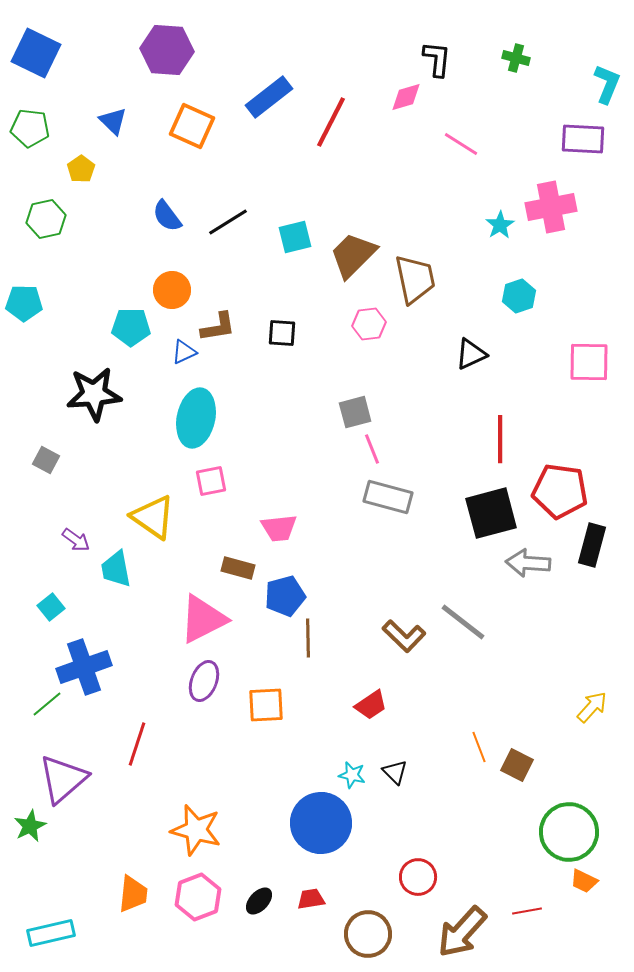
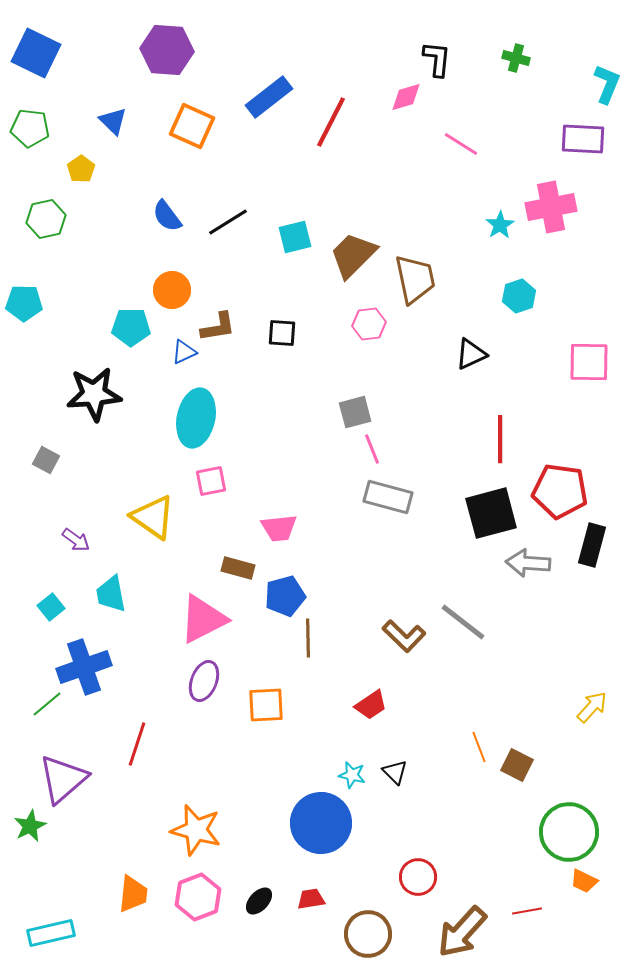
cyan trapezoid at (116, 569): moved 5 px left, 25 px down
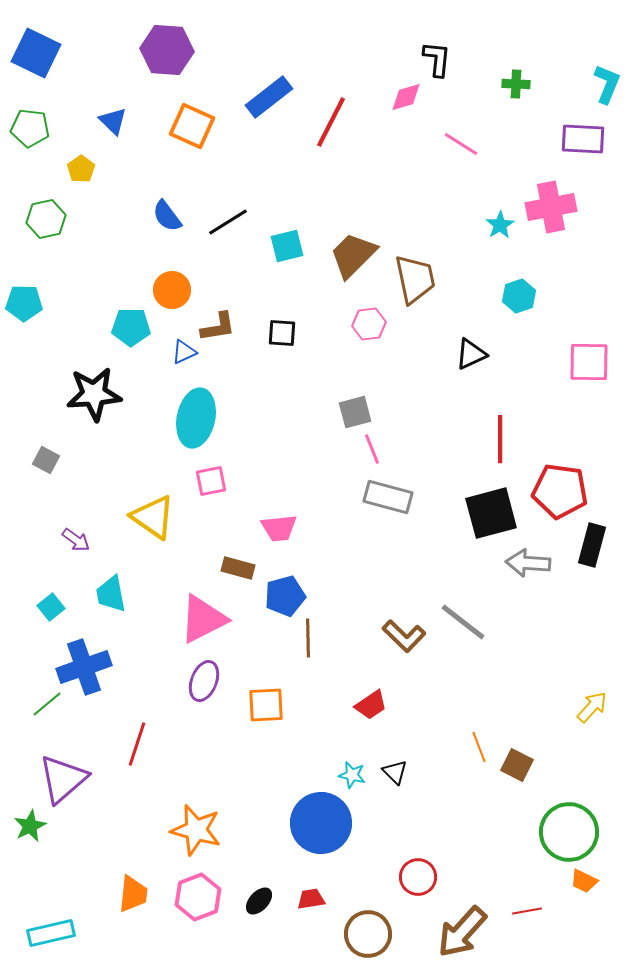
green cross at (516, 58): moved 26 px down; rotated 12 degrees counterclockwise
cyan square at (295, 237): moved 8 px left, 9 px down
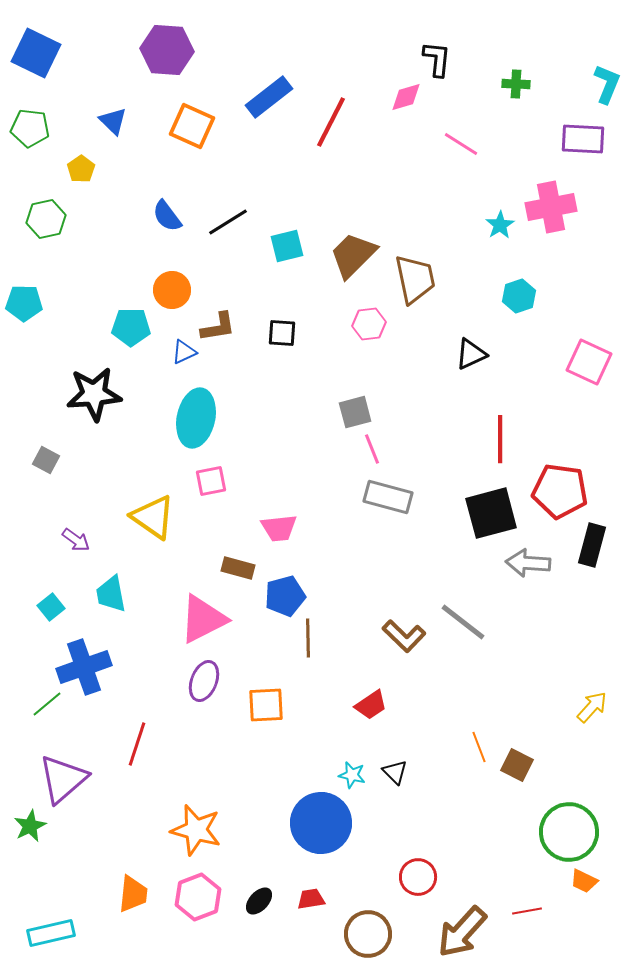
pink square at (589, 362): rotated 24 degrees clockwise
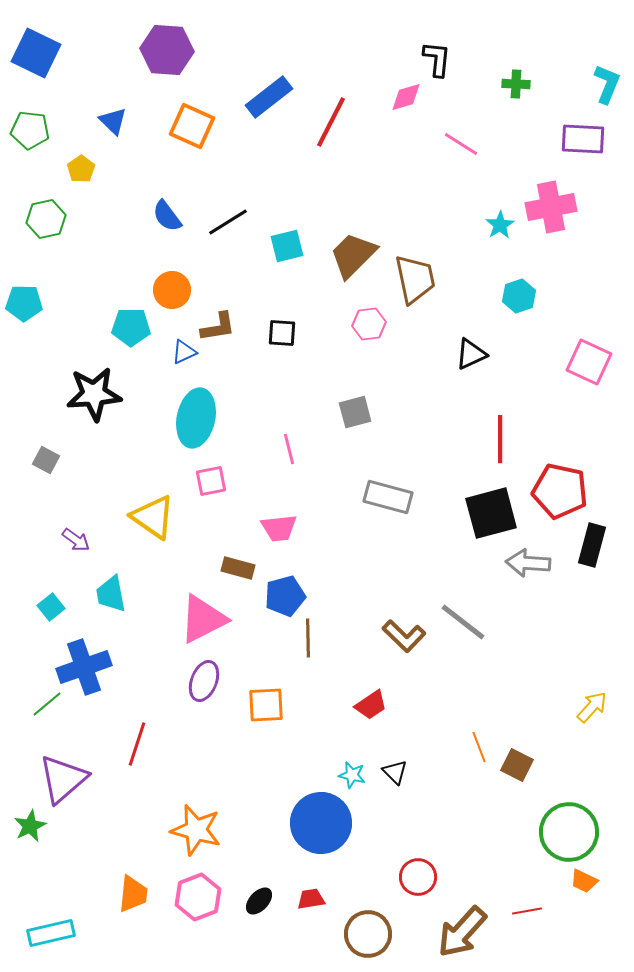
green pentagon at (30, 128): moved 2 px down
pink line at (372, 449): moved 83 px left; rotated 8 degrees clockwise
red pentagon at (560, 491): rotated 4 degrees clockwise
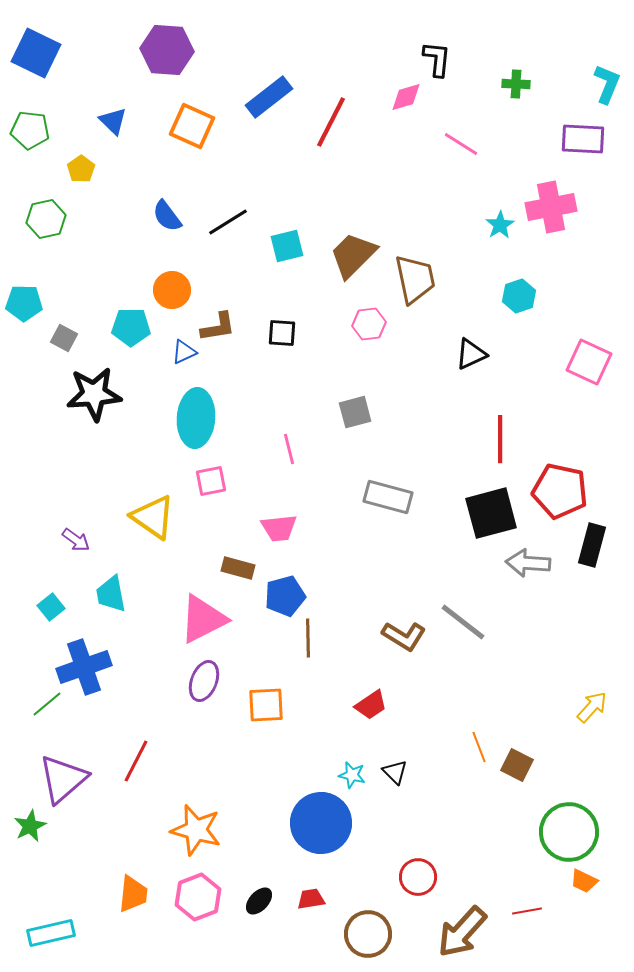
cyan ellipse at (196, 418): rotated 8 degrees counterclockwise
gray square at (46, 460): moved 18 px right, 122 px up
brown L-shape at (404, 636): rotated 12 degrees counterclockwise
red line at (137, 744): moved 1 px left, 17 px down; rotated 9 degrees clockwise
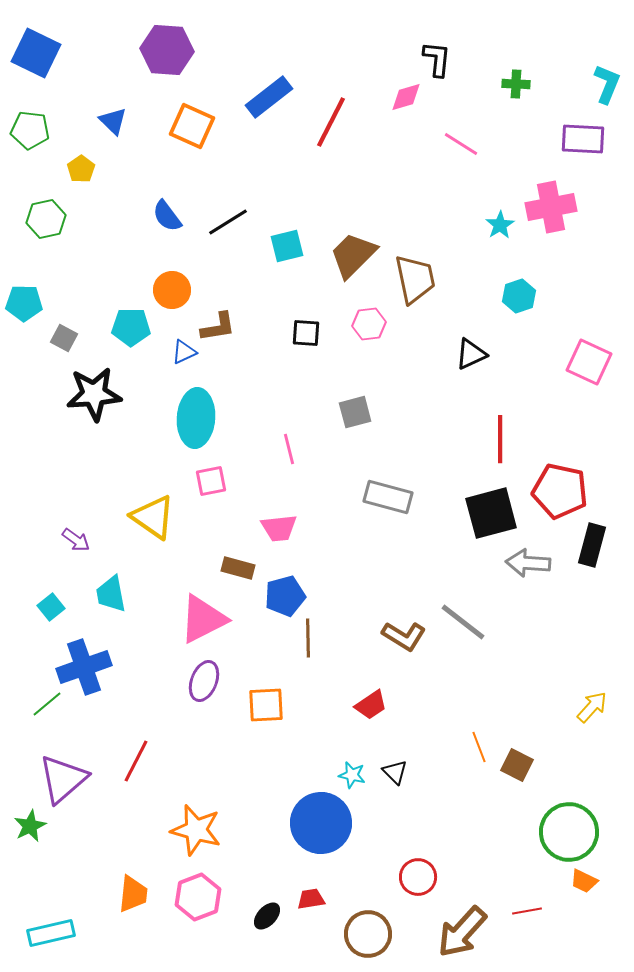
black square at (282, 333): moved 24 px right
black ellipse at (259, 901): moved 8 px right, 15 px down
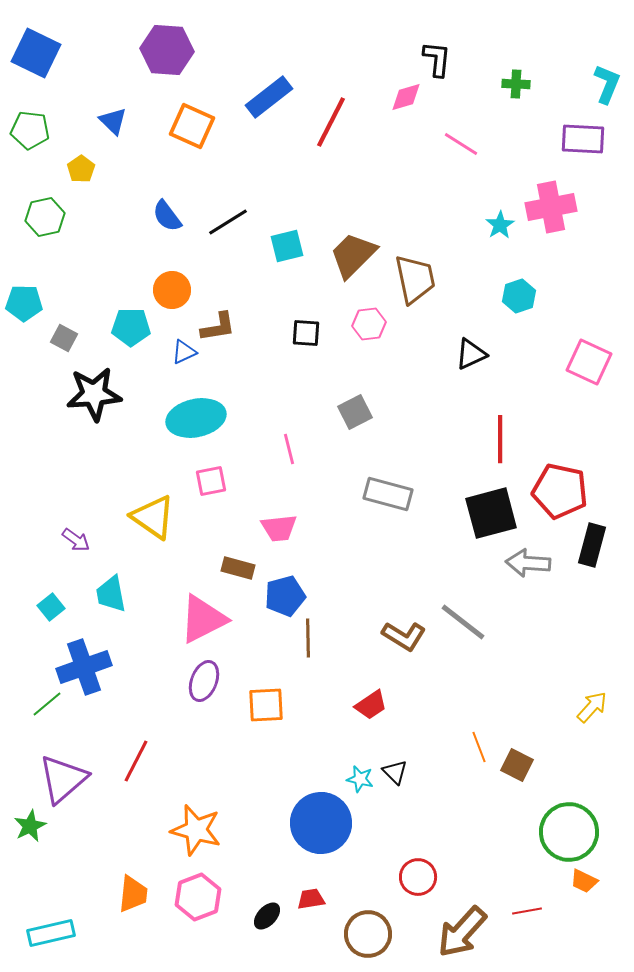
green hexagon at (46, 219): moved 1 px left, 2 px up
gray square at (355, 412): rotated 12 degrees counterclockwise
cyan ellipse at (196, 418): rotated 74 degrees clockwise
gray rectangle at (388, 497): moved 3 px up
cyan star at (352, 775): moved 8 px right, 4 px down
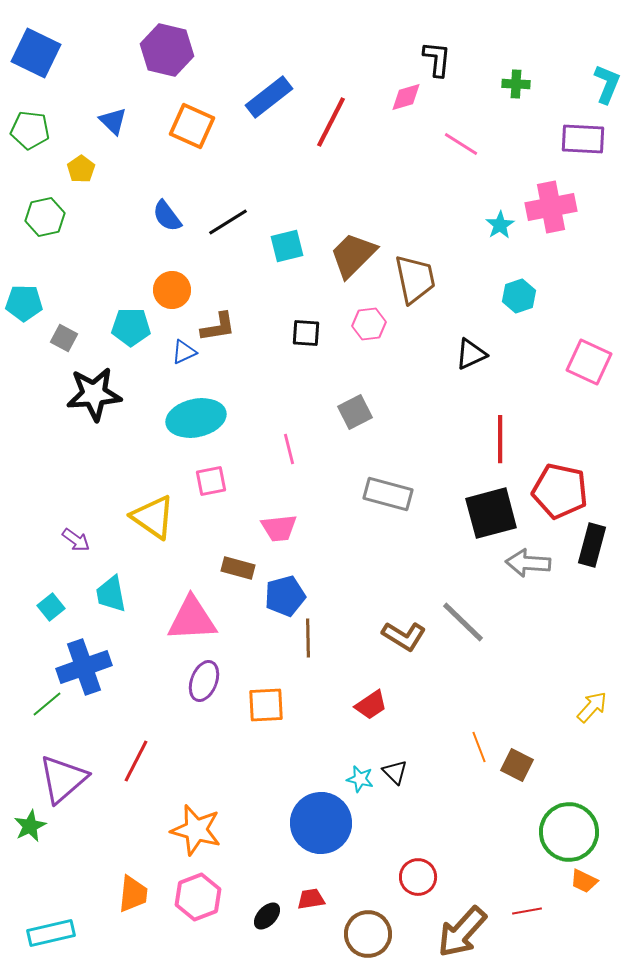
purple hexagon at (167, 50): rotated 9 degrees clockwise
pink triangle at (203, 619): moved 11 px left; rotated 24 degrees clockwise
gray line at (463, 622): rotated 6 degrees clockwise
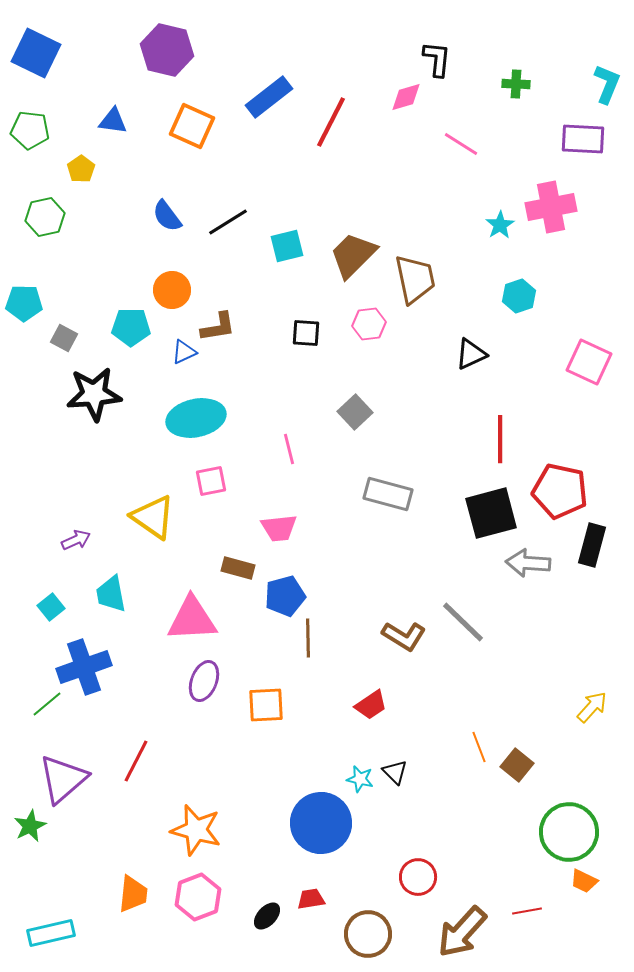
blue triangle at (113, 121): rotated 36 degrees counterclockwise
gray square at (355, 412): rotated 16 degrees counterclockwise
purple arrow at (76, 540): rotated 60 degrees counterclockwise
brown square at (517, 765): rotated 12 degrees clockwise
